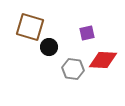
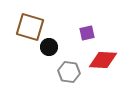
gray hexagon: moved 4 px left, 3 px down
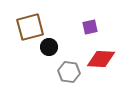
brown square: rotated 32 degrees counterclockwise
purple square: moved 3 px right, 6 px up
red diamond: moved 2 px left, 1 px up
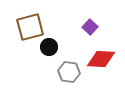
purple square: rotated 35 degrees counterclockwise
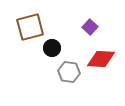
black circle: moved 3 px right, 1 px down
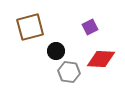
purple square: rotated 21 degrees clockwise
black circle: moved 4 px right, 3 px down
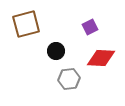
brown square: moved 4 px left, 3 px up
red diamond: moved 1 px up
gray hexagon: moved 7 px down; rotated 15 degrees counterclockwise
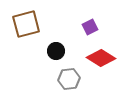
red diamond: rotated 28 degrees clockwise
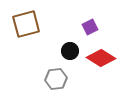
black circle: moved 14 px right
gray hexagon: moved 13 px left
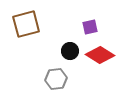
purple square: rotated 14 degrees clockwise
red diamond: moved 1 px left, 3 px up
